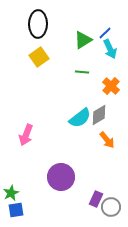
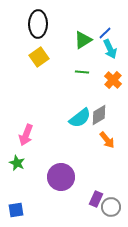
orange cross: moved 2 px right, 6 px up
green star: moved 6 px right, 30 px up; rotated 21 degrees counterclockwise
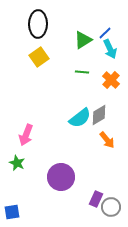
orange cross: moved 2 px left
blue square: moved 4 px left, 2 px down
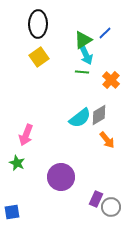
cyan arrow: moved 24 px left, 6 px down
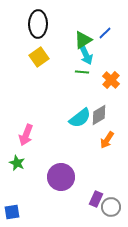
orange arrow: rotated 72 degrees clockwise
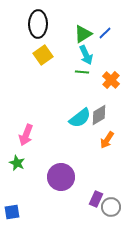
green triangle: moved 6 px up
yellow square: moved 4 px right, 2 px up
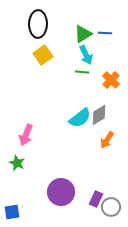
blue line: rotated 48 degrees clockwise
purple circle: moved 15 px down
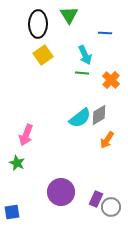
green triangle: moved 14 px left, 19 px up; rotated 30 degrees counterclockwise
cyan arrow: moved 1 px left
green line: moved 1 px down
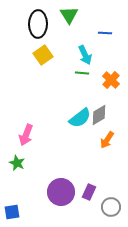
purple rectangle: moved 7 px left, 7 px up
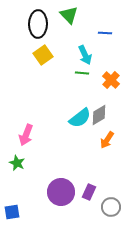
green triangle: rotated 12 degrees counterclockwise
